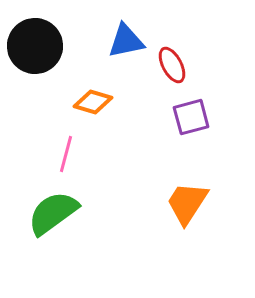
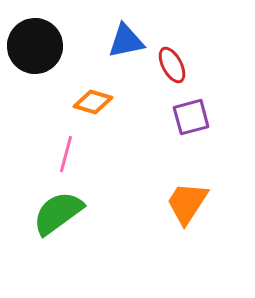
green semicircle: moved 5 px right
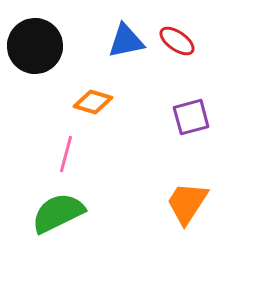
red ellipse: moved 5 px right, 24 px up; rotated 27 degrees counterclockwise
green semicircle: rotated 10 degrees clockwise
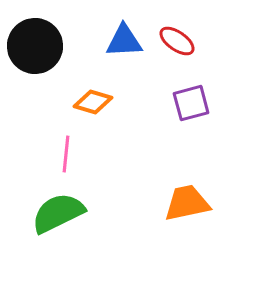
blue triangle: moved 2 px left; rotated 9 degrees clockwise
purple square: moved 14 px up
pink line: rotated 9 degrees counterclockwise
orange trapezoid: rotated 45 degrees clockwise
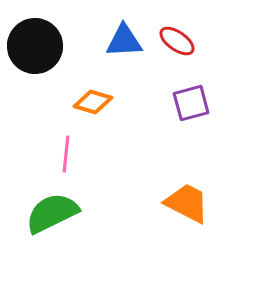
orange trapezoid: rotated 39 degrees clockwise
green semicircle: moved 6 px left
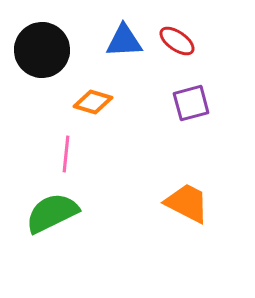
black circle: moved 7 px right, 4 px down
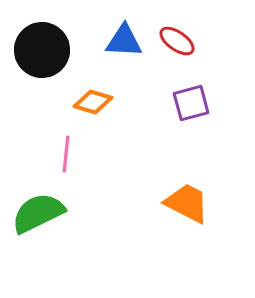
blue triangle: rotated 6 degrees clockwise
green semicircle: moved 14 px left
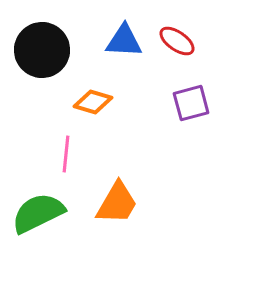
orange trapezoid: moved 70 px left; rotated 93 degrees clockwise
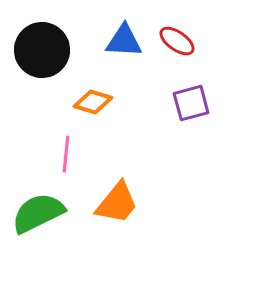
orange trapezoid: rotated 9 degrees clockwise
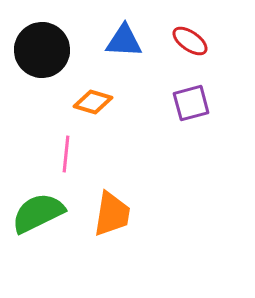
red ellipse: moved 13 px right
orange trapezoid: moved 5 px left, 11 px down; rotated 30 degrees counterclockwise
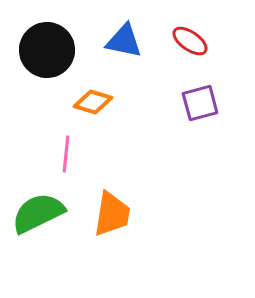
blue triangle: rotated 9 degrees clockwise
black circle: moved 5 px right
purple square: moved 9 px right
